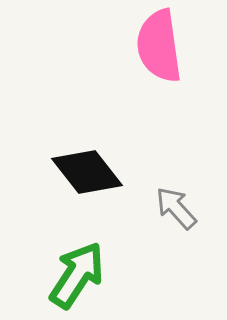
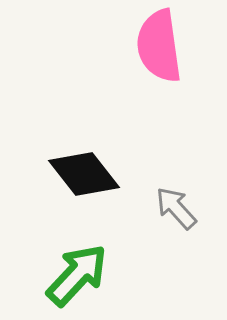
black diamond: moved 3 px left, 2 px down
green arrow: rotated 10 degrees clockwise
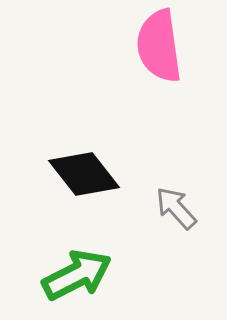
green arrow: rotated 20 degrees clockwise
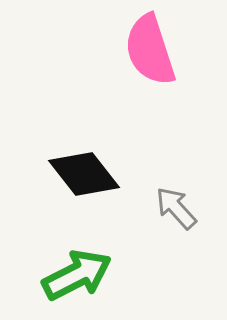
pink semicircle: moved 9 px left, 4 px down; rotated 10 degrees counterclockwise
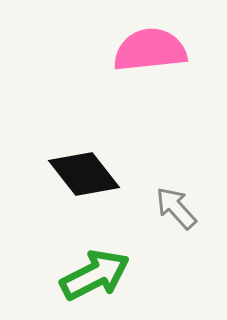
pink semicircle: rotated 102 degrees clockwise
green arrow: moved 18 px right
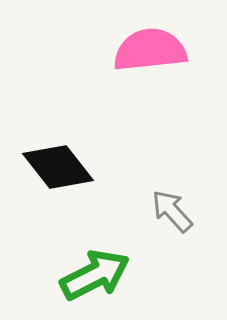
black diamond: moved 26 px left, 7 px up
gray arrow: moved 4 px left, 3 px down
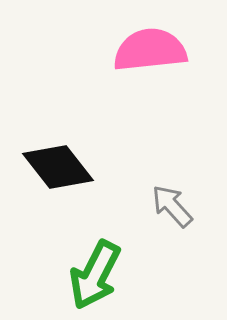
gray arrow: moved 5 px up
green arrow: rotated 144 degrees clockwise
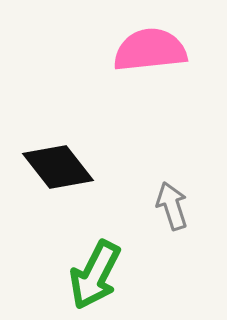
gray arrow: rotated 24 degrees clockwise
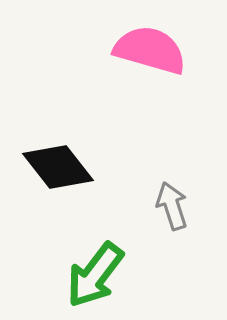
pink semicircle: rotated 22 degrees clockwise
green arrow: rotated 10 degrees clockwise
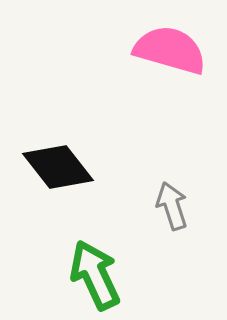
pink semicircle: moved 20 px right
green arrow: rotated 118 degrees clockwise
